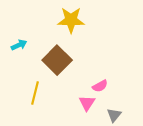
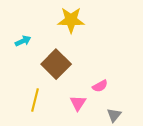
cyan arrow: moved 4 px right, 4 px up
brown square: moved 1 px left, 4 px down
yellow line: moved 7 px down
pink triangle: moved 9 px left
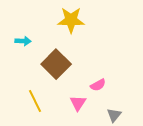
cyan arrow: rotated 28 degrees clockwise
pink semicircle: moved 2 px left, 1 px up
yellow line: moved 1 px down; rotated 40 degrees counterclockwise
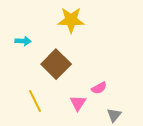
pink semicircle: moved 1 px right, 3 px down
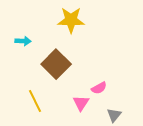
pink triangle: moved 3 px right
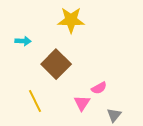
pink triangle: moved 1 px right
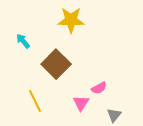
cyan arrow: rotated 133 degrees counterclockwise
pink triangle: moved 1 px left
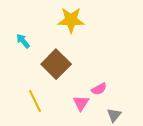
pink semicircle: moved 1 px down
